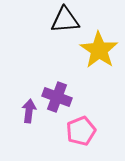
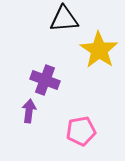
black triangle: moved 1 px left, 1 px up
purple cross: moved 12 px left, 17 px up
pink pentagon: rotated 12 degrees clockwise
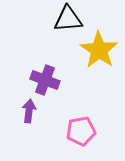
black triangle: moved 4 px right
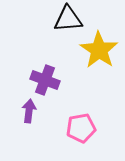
pink pentagon: moved 3 px up
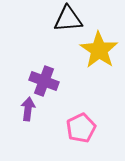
purple cross: moved 1 px left, 1 px down
purple arrow: moved 1 px left, 2 px up
pink pentagon: rotated 16 degrees counterclockwise
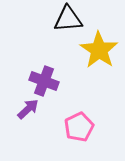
purple arrow: rotated 40 degrees clockwise
pink pentagon: moved 2 px left, 1 px up
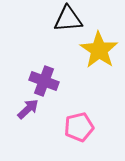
pink pentagon: rotated 12 degrees clockwise
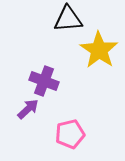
pink pentagon: moved 9 px left, 7 px down
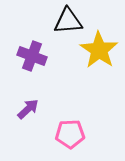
black triangle: moved 2 px down
purple cross: moved 12 px left, 25 px up
pink pentagon: rotated 12 degrees clockwise
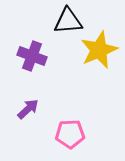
yellow star: rotated 15 degrees clockwise
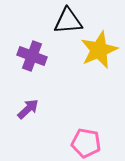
pink pentagon: moved 16 px right, 9 px down; rotated 12 degrees clockwise
